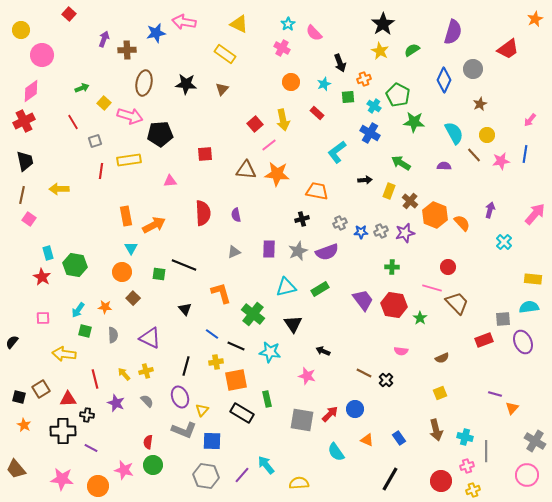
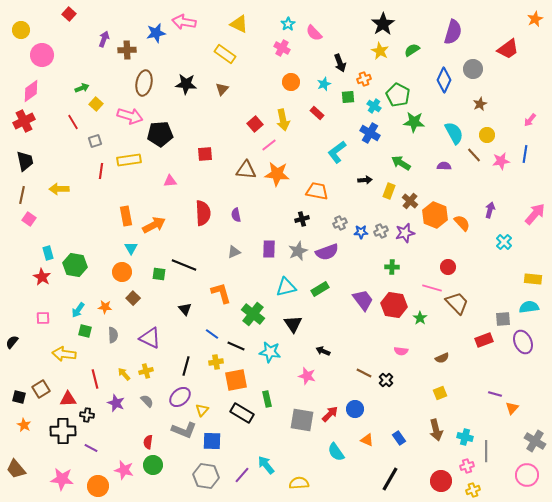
yellow square at (104, 103): moved 8 px left, 1 px down
purple ellipse at (180, 397): rotated 70 degrees clockwise
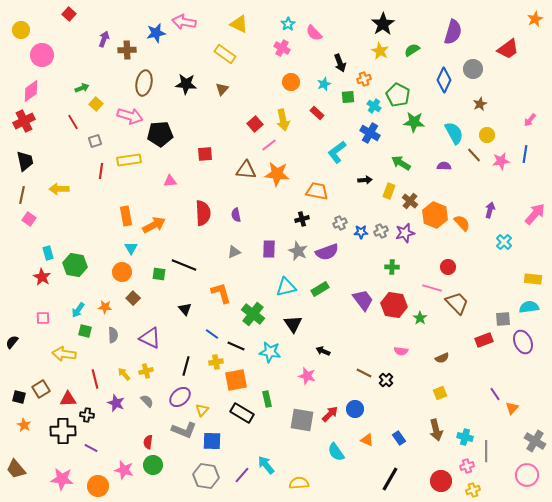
gray star at (298, 251): rotated 24 degrees counterclockwise
purple line at (495, 394): rotated 40 degrees clockwise
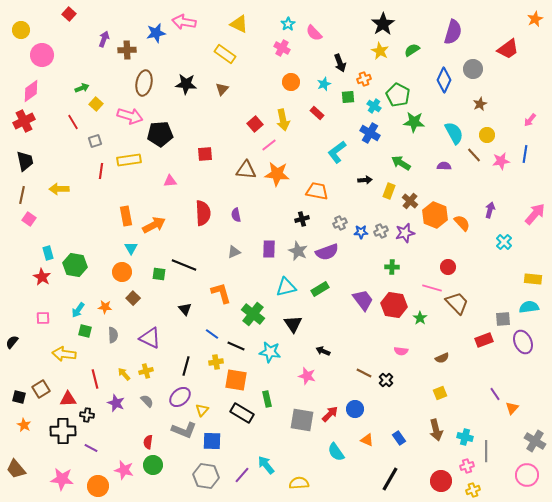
orange square at (236, 380): rotated 20 degrees clockwise
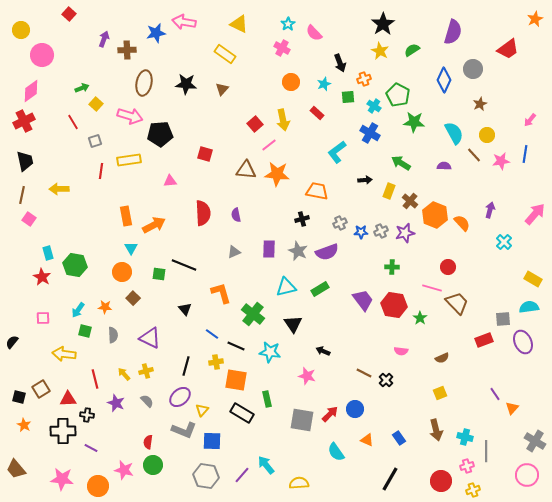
red square at (205, 154): rotated 21 degrees clockwise
yellow rectangle at (533, 279): rotated 24 degrees clockwise
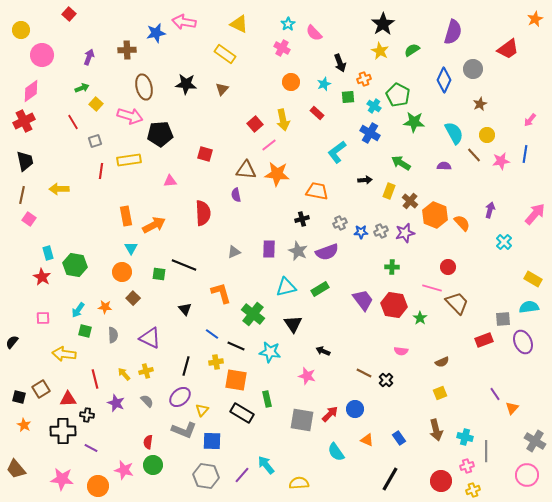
purple arrow at (104, 39): moved 15 px left, 18 px down
brown ellipse at (144, 83): moved 4 px down; rotated 25 degrees counterclockwise
purple semicircle at (236, 215): moved 20 px up
brown semicircle at (442, 358): moved 4 px down
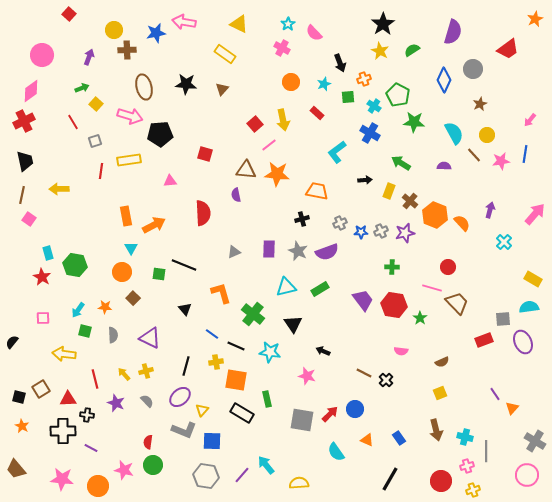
yellow circle at (21, 30): moved 93 px right
orange star at (24, 425): moved 2 px left, 1 px down
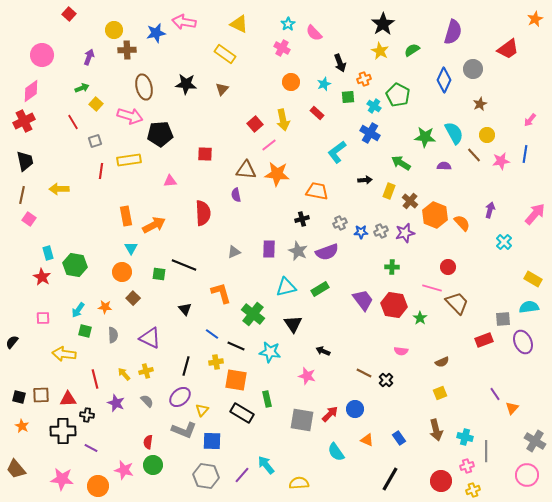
green star at (414, 122): moved 11 px right, 15 px down
red square at (205, 154): rotated 14 degrees counterclockwise
brown square at (41, 389): moved 6 px down; rotated 30 degrees clockwise
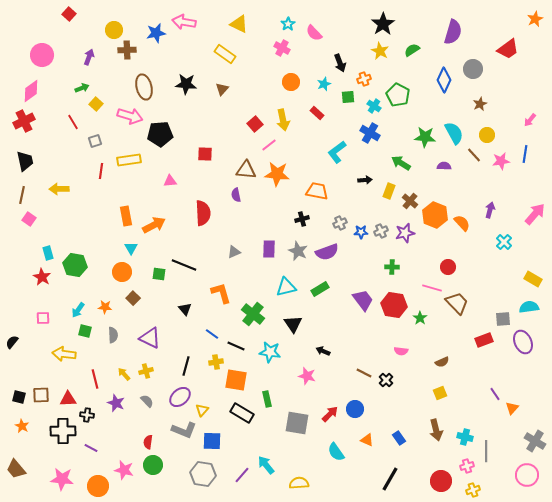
gray square at (302, 420): moved 5 px left, 3 px down
gray hexagon at (206, 476): moved 3 px left, 2 px up
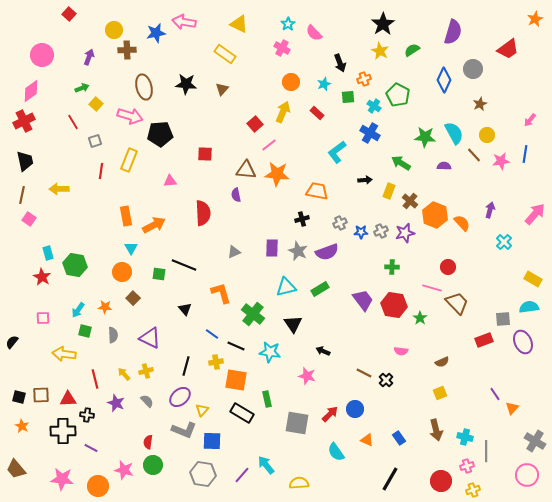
yellow arrow at (283, 120): moved 8 px up; rotated 145 degrees counterclockwise
yellow rectangle at (129, 160): rotated 60 degrees counterclockwise
purple rectangle at (269, 249): moved 3 px right, 1 px up
